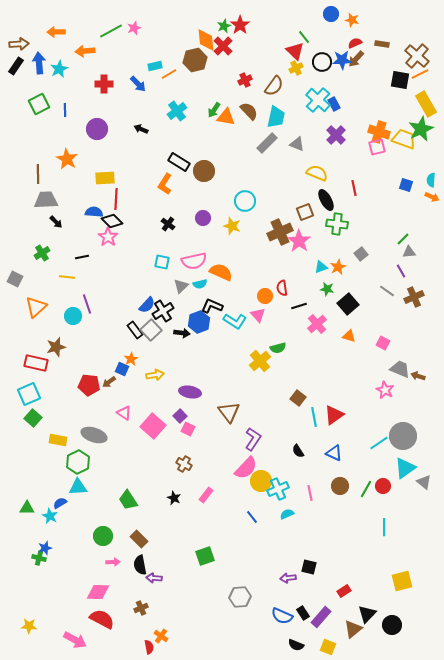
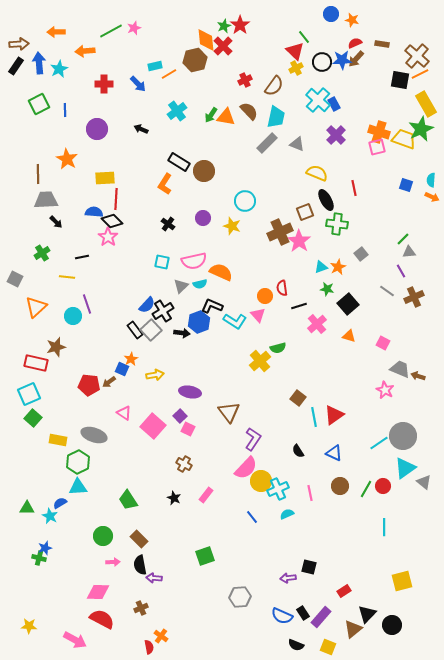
green arrow at (214, 110): moved 3 px left, 5 px down
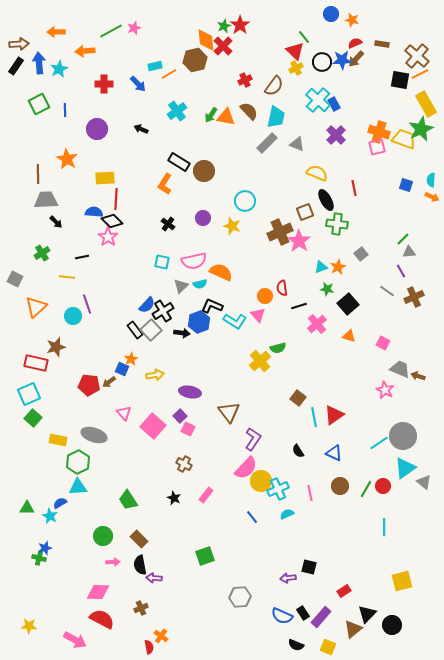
pink triangle at (124, 413): rotated 14 degrees clockwise
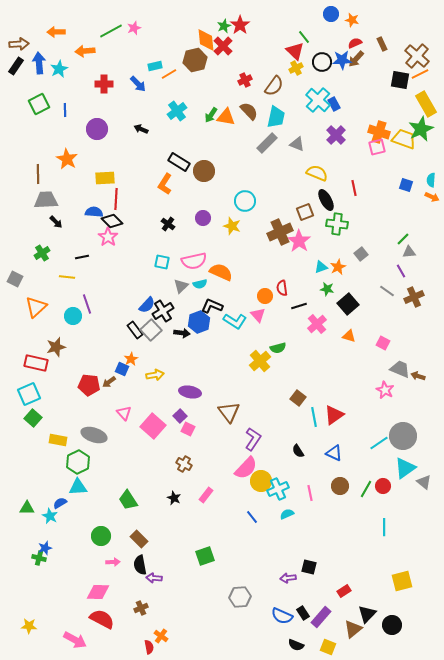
brown rectangle at (382, 44): rotated 56 degrees clockwise
green circle at (103, 536): moved 2 px left
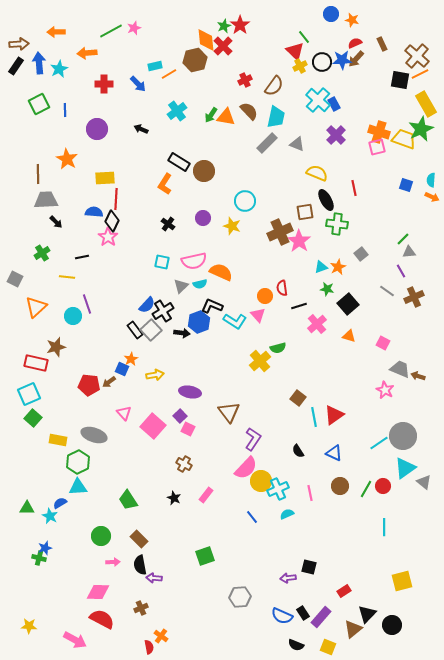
orange arrow at (85, 51): moved 2 px right, 2 px down
yellow cross at (296, 68): moved 4 px right, 2 px up
brown square at (305, 212): rotated 12 degrees clockwise
black diamond at (112, 221): rotated 70 degrees clockwise
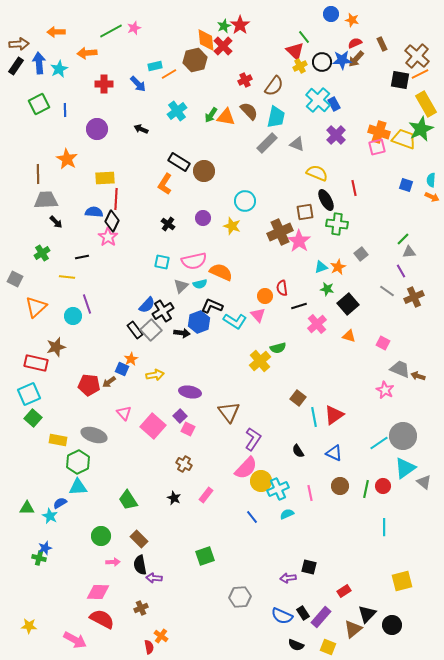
green line at (366, 489): rotated 18 degrees counterclockwise
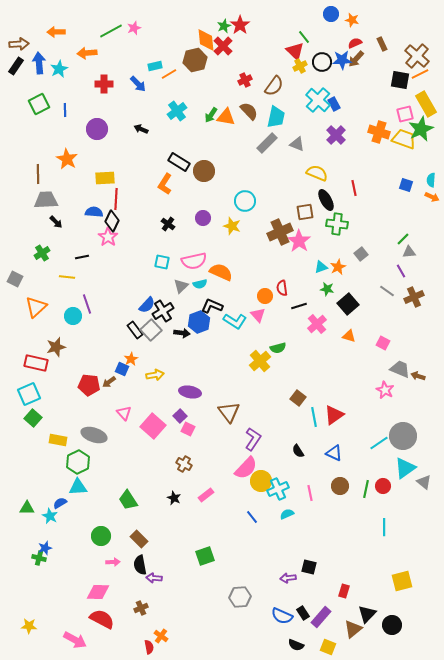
pink square at (377, 147): moved 28 px right, 33 px up
pink rectangle at (206, 495): rotated 14 degrees clockwise
red rectangle at (344, 591): rotated 40 degrees counterclockwise
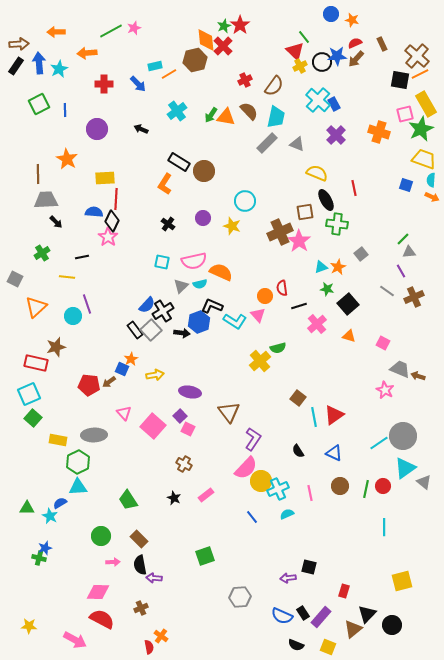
blue star at (342, 60): moved 5 px left, 4 px up
yellow trapezoid at (404, 139): moved 20 px right, 20 px down
gray ellipse at (94, 435): rotated 20 degrees counterclockwise
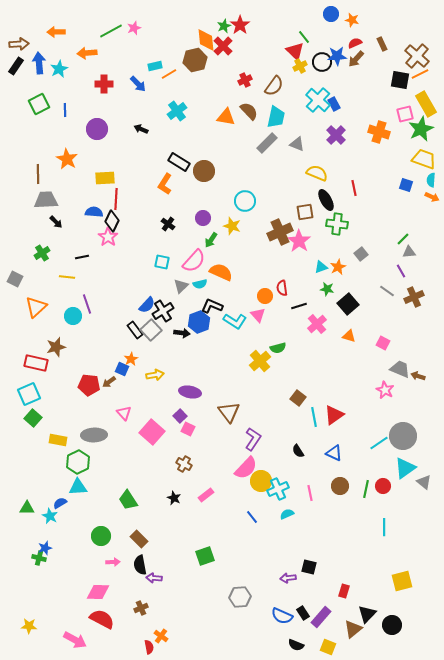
green arrow at (211, 115): moved 125 px down
pink semicircle at (194, 261): rotated 35 degrees counterclockwise
pink square at (153, 426): moved 1 px left, 6 px down
